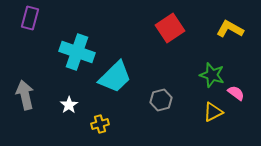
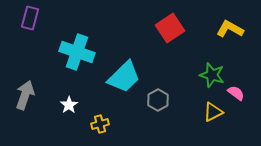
cyan trapezoid: moved 9 px right
gray arrow: rotated 32 degrees clockwise
gray hexagon: moved 3 px left; rotated 15 degrees counterclockwise
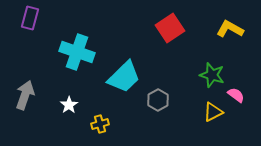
pink semicircle: moved 2 px down
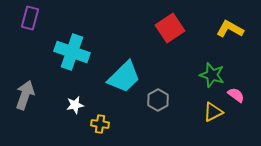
cyan cross: moved 5 px left
white star: moved 6 px right; rotated 24 degrees clockwise
yellow cross: rotated 24 degrees clockwise
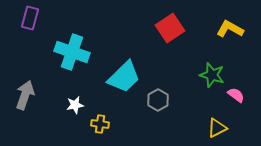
yellow triangle: moved 4 px right, 16 px down
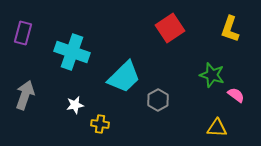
purple rectangle: moved 7 px left, 15 px down
yellow L-shape: rotated 100 degrees counterclockwise
yellow triangle: rotated 30 degrees clockwise
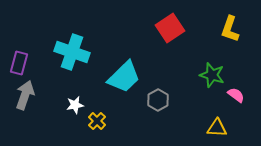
purple rectangle: moved 4 px left, 30 px down
yellow cross: moved 3 px left, 3 px up; rotated 36 degrees clockwise
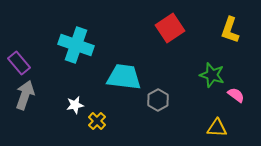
yellow L-shape: moved 1 px down
cyan cross: moved 4 px right, 7 px up
purple rectangle: rotated 55 degrees counterclockwise
cyan trapezoid: rotated 129 degrees counterclockwise
